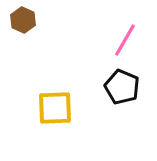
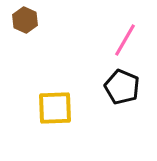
brown hexagon: moved 2 px right
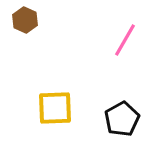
black pentagon: moved 32 px down; rotated 20 degrees clockwise
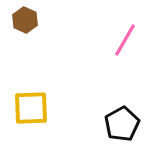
yellow square: moved 24 px left
black pentagon: moved 5 px down
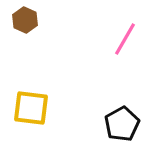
pink line: moved 1 px up
yellow square: rotated 9 degrees clockwise
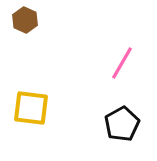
pink line: moved 3 px left, 24 px down
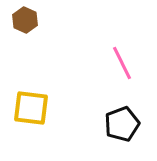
pink line: rotated 56 degrees counterclockwise
black pentagon: rotated 8 degrees clockwise
